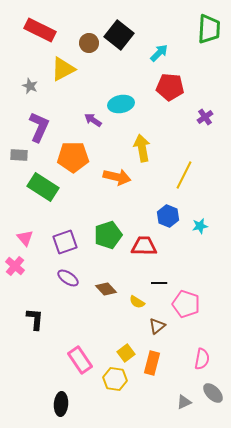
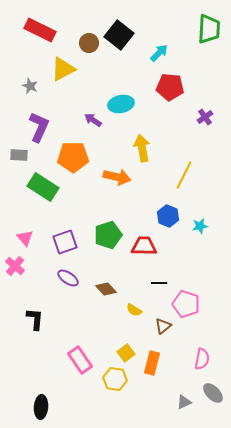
yellow semicircle: moved 3 px left, 8 px down
brown triangle: moved 6 px right
black ellipse: moved 20 px left, 3 px down
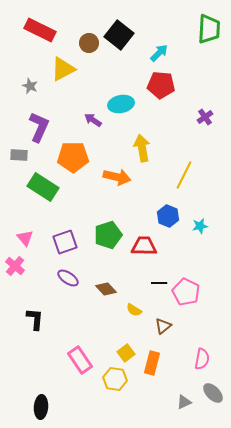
red pentagon: moved 9 px left, 2 px up
pink pentagon: moved 12 px up; rotated 8 degrees clockwise
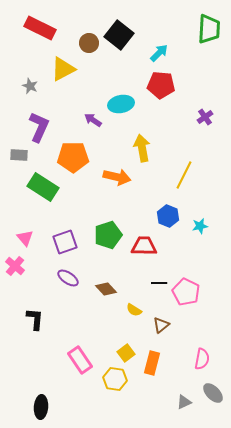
red rectangle: moved 2 px up
brown triangle: moved 2 px left, 1 px up
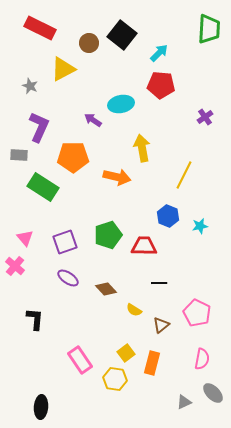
black square: moved 3 px right
pink pentagon: moved 11 px right, 21 px down
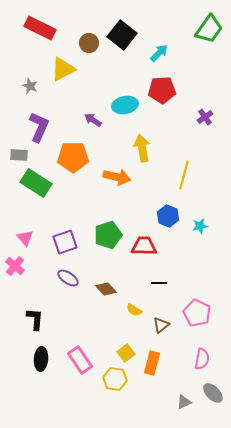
green trapezoid: rotated 32 degrees clockwise
red pentagon: moved 1 px right, 5 px down; rotated 8 degrees counterclockwise
cyan ellipse: moved 4 px right, 1 px down
yellow line: rotated 12 degrees counterclockwise
green rectangle: moved 7 px left, 4 px up
black ellipse: moved 48 px up
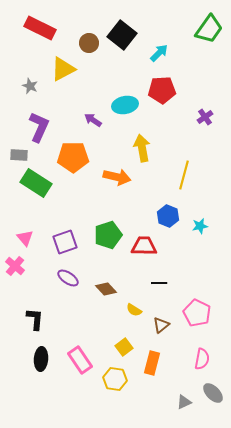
yellow square: moved 2 px left, 6 px up
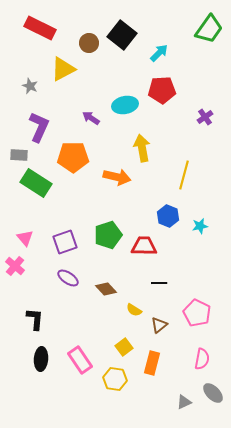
purple arrow: moved 2 px left, 2 px up
brown triangle: moved 2 px left
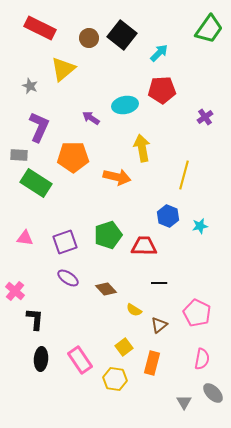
brown circle: moved 5 px up
yellow triangle: rotated 12 degrees counterclockwise
pink triangle: rotated 42 degrees counterclockwise
pink cross: moved 25 px down
gray triangle: rotated 35 degrees counterclockwise
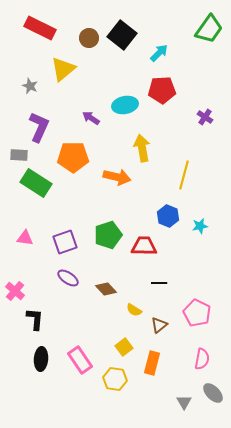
purple cross: rotated 21 degrees counterclockwise
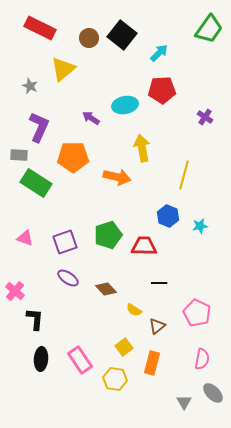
pink triangle: rotated 12 degrees clockwise
brown triangle: moved 2 px left, 1 px down
